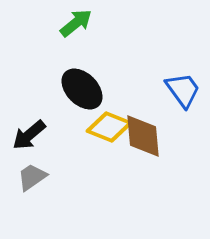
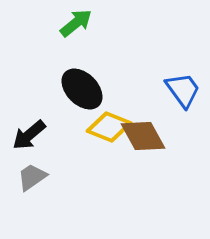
brown diamond: rotated 24 degrees counterclockwise
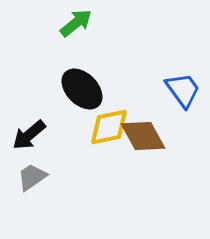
yellow diamond: rotated 33 degrees counterclockwise
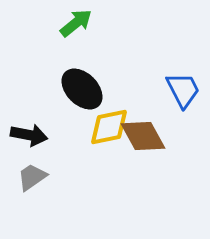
blue trapezoid: rotated 9 degrees clockwise
black arrow: rotated 129 degrees counterclockwise
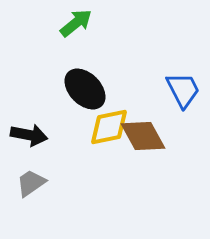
black ellipse: moved 3 px right
gray trapezoid: moved 1 px left, 6 px down
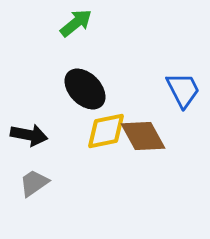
yellow diamond: moved 3 px left, 4 px down
gray trapezoid: moved 3 px right
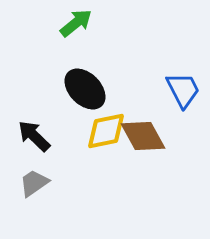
black arrow: moved 5 px right, 1 px down; rotated 147 degrees counterclockwise
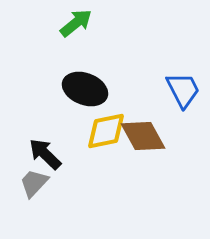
black ellipse: rotated 24 degrees counterclockwise
black arrow: moved 11 px right, 18 px down
gray trapezoid: rotated 12 degrees counterclockwise
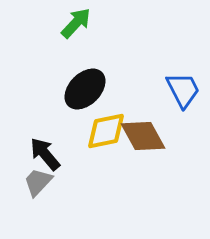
green arrow: rotated 8 degrees counterclockwise
black ellipse: rotated 66 degrees counterclockwise
black arrow: rotated 6 degrees clockwise
gray trapezoid: moved 4 px right, 1 px up
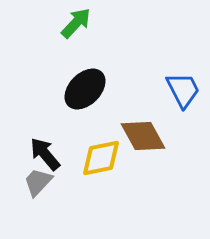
yellow diamond: moved 5 px left, 27 px down
